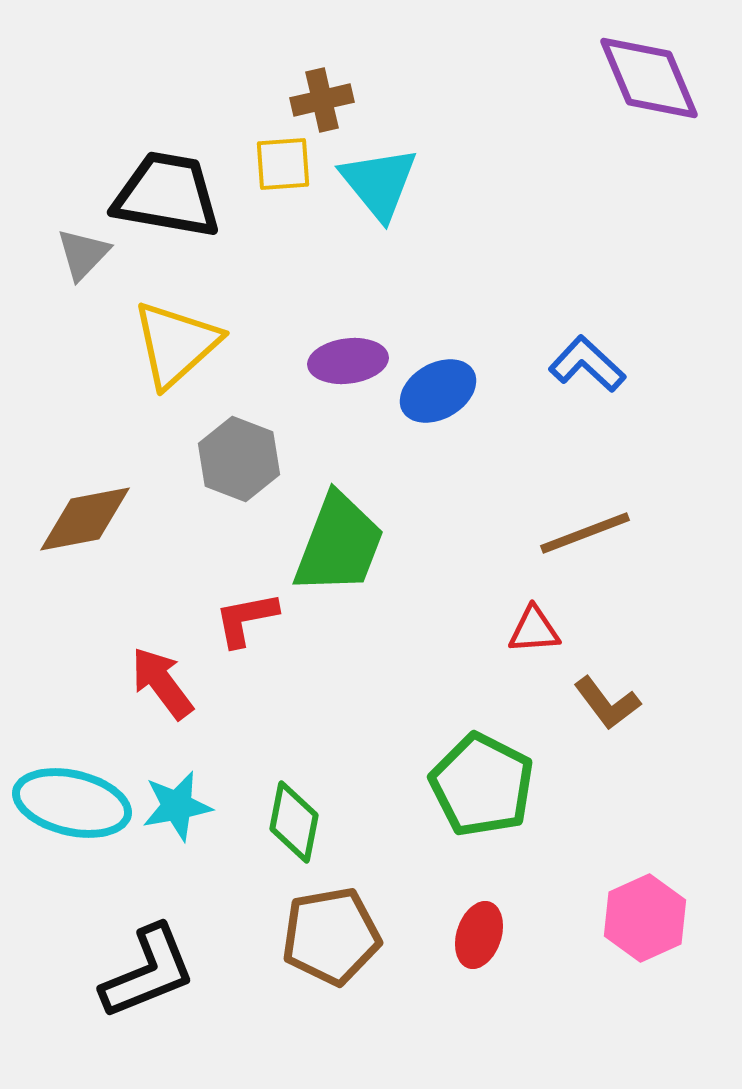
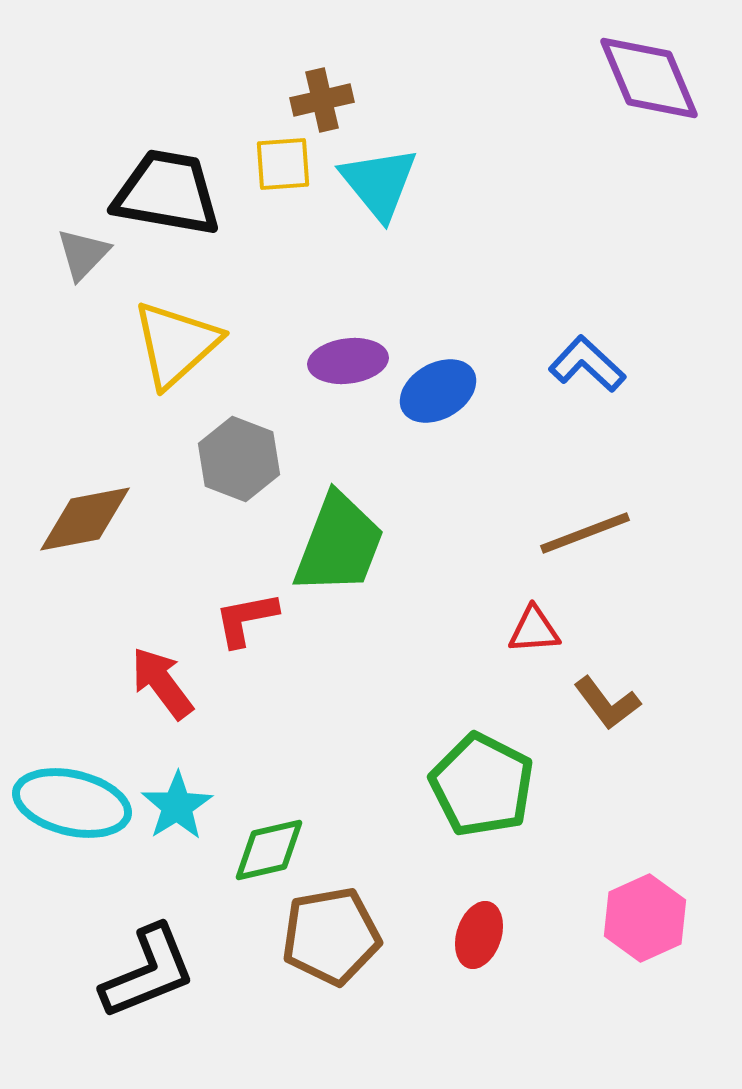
black trapezoid: moved 2 px up
cyan star: rotated 22 degrees counterclockwise
green diamond: moved 25 px left, 28 px down; rotated 66 degrees clockwise
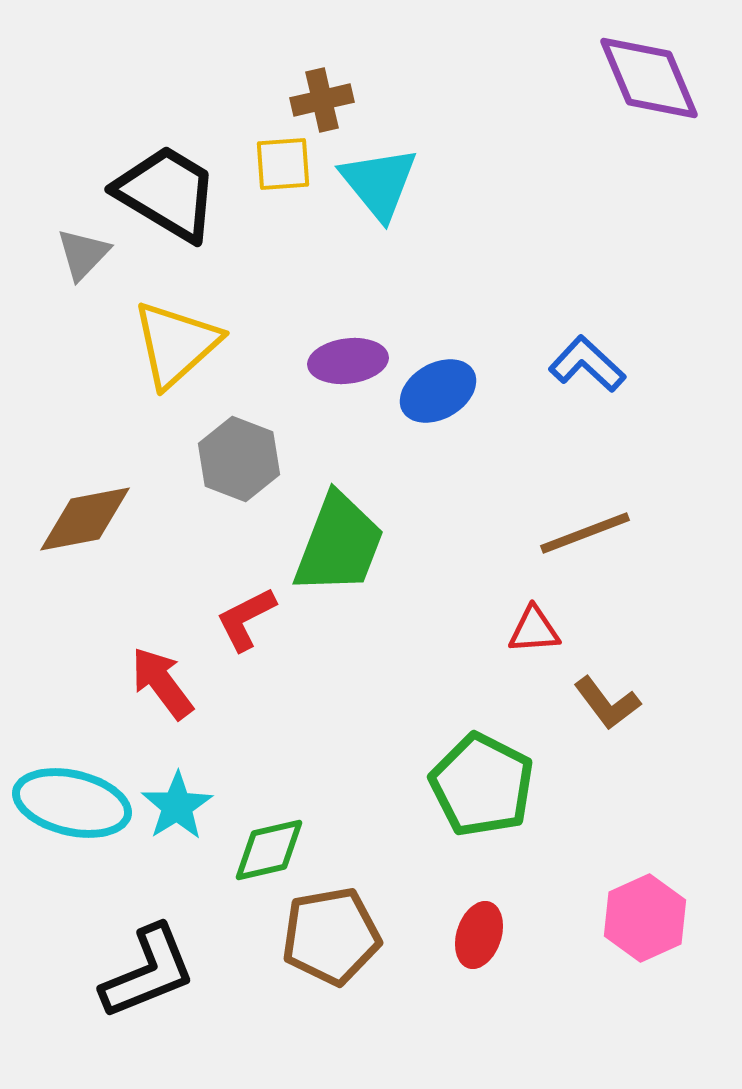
black trapezoid: rotated 21 degrees clockwise
red L-shape: rotated 16 degrees counterclockwise
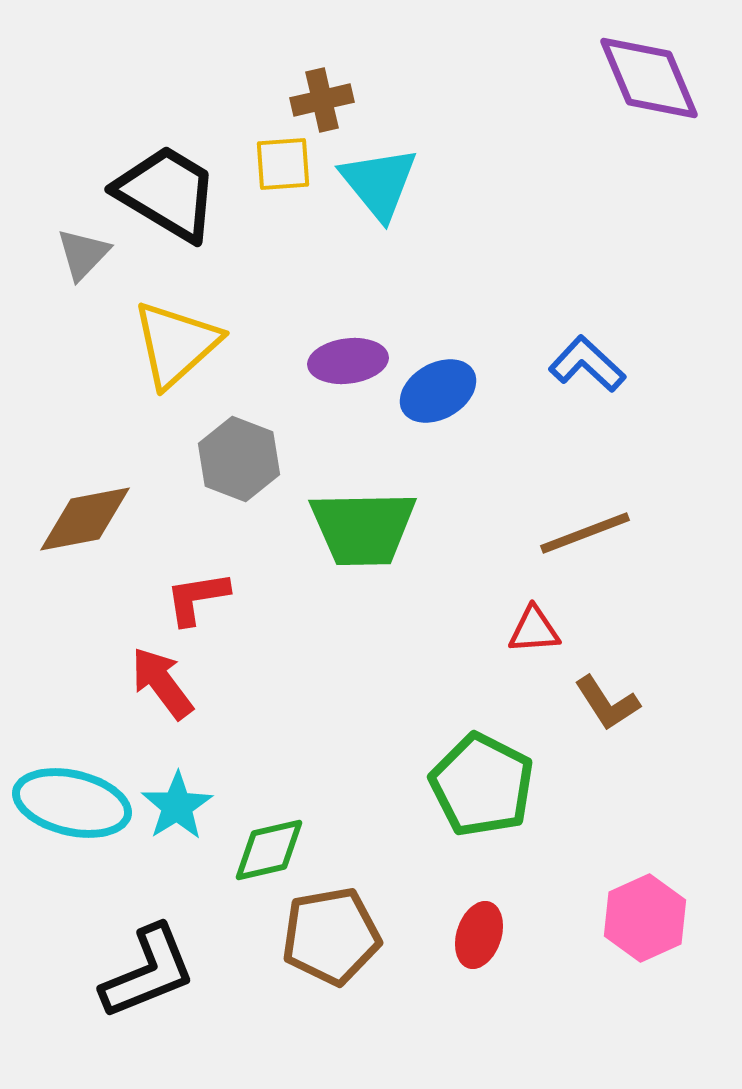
green trapezoid: moved 24 px right, 16 px up; rotated 68 degrees clockwise
red L-shape: moved 49 px left, 21 px up; rotated 18 degrees clockwise
brown L-shape: rotated 4 degrees clockwise
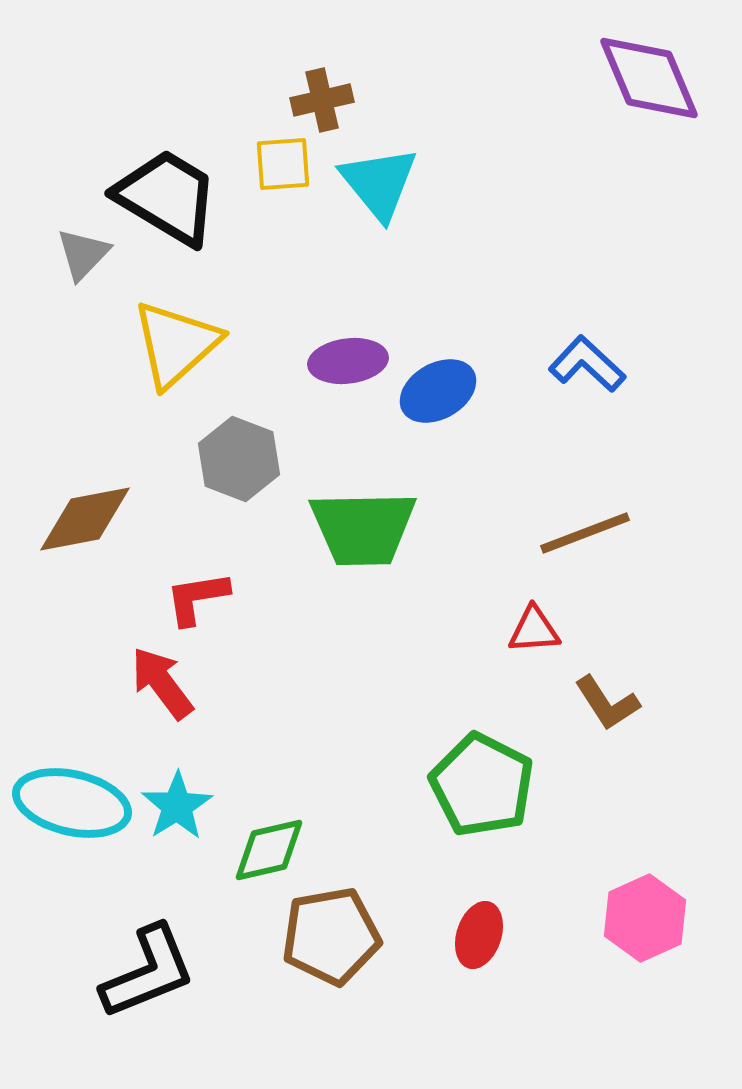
black trapezoid: moved 4 px down
